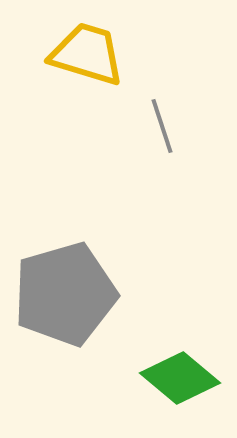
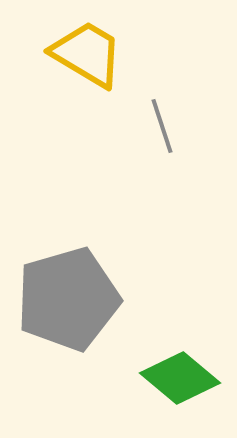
yellow trapezoid: rotated 14 degrees clockwise
gray pentagon: moved 3 px right, 5 px down
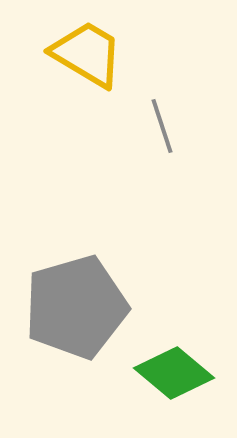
gray pentagon: moved 8 px right, 8 px down
green diamond: moved 6 px left, 5 px up
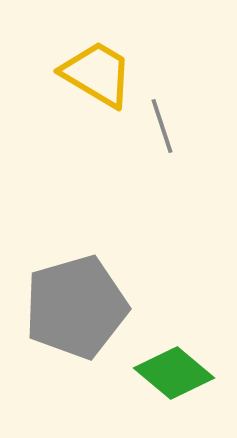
yellow trapezoid: moved 10 px right, 20 px down
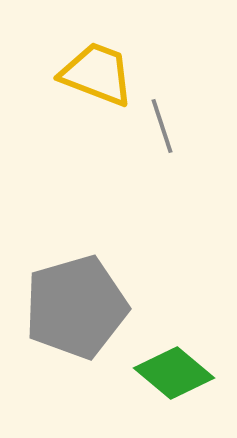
yellow trapezoid: rotated 10 degrees counterclockwise
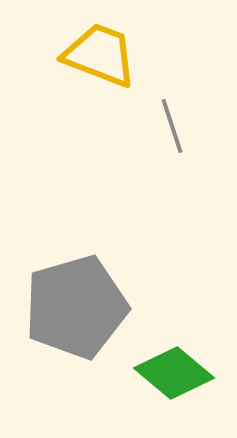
yellow trapezoid: moved 3 px right, 19 px up
gray line: moved 10 px right
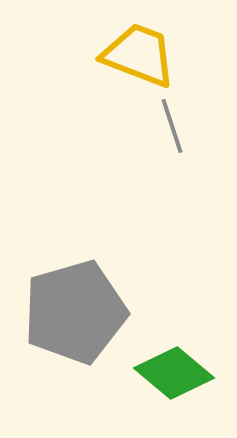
yellow trapezoid: moved 39 px right
gray pentagon: moved 1 px left, 5 px down
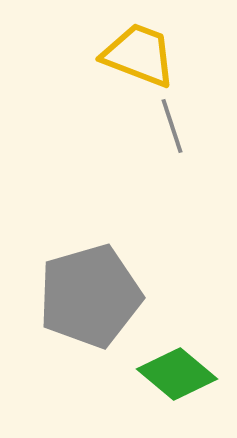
gray pentagon: moved 15 px right, 16 px up
green diamond: moved 3 px right, 1 px down
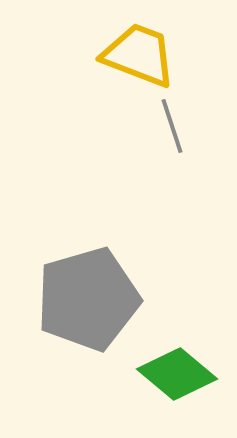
gray pentagon: moved 2 px left, 3 px down
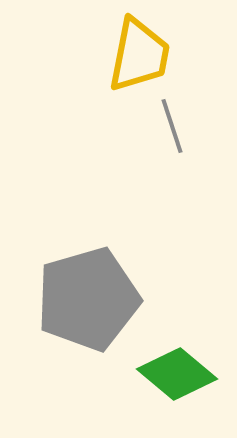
yellow trapezoid: rotated 80 degrees clockwise
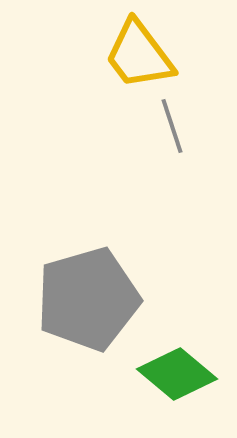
yellow trapezoid: rotated 132 degrees clockwise
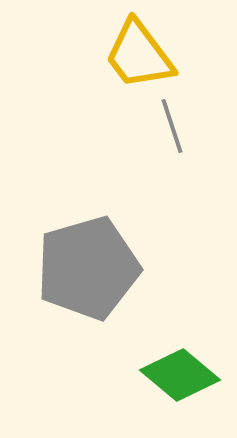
gray pentagon: moved 31 px up
green diamond: moved 3 px right, 1 px down
